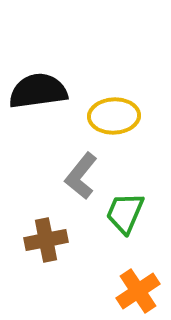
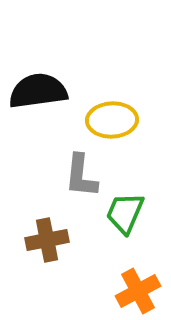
yellow ellipse: moved 2 px left, 4 px down
gray L-shape: rotated 33 degrees counterclockwise
brown cross: moved 1 px right
orange cross: rotated 6 degrees clockwise
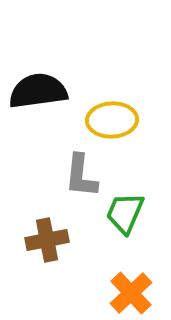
orange cross: moved 7 px left, 2 px down; rotated 15 degrees counterclockwise
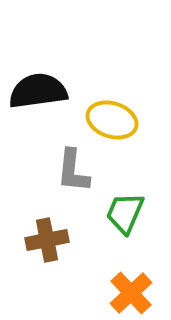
yellow ellipse: rotated 21 degrees clockwise
gray L-shape: moved 8 px left, 5 px up
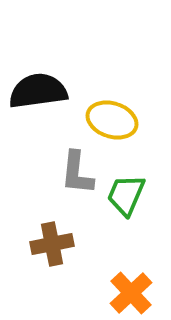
gray L-shape: moved 4 px right, 2 px down
green trapezoid: moved 1 px right, 18 px up
brown cross: moved 5 px right, 4 px down
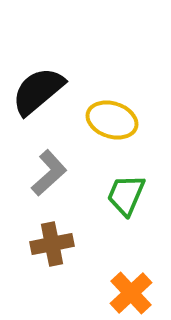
black semicircle: rotated 32 degrees counterclockwise
gray L-shape: moved 28 px left; rotated 138 degrees counterclockwise
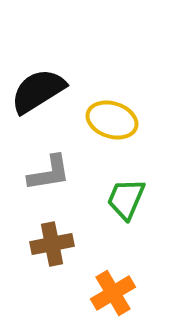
black semicircle: rotated 8 degrees clockwise
gray L-shape: rotated 33 degrees clockwise
green trapezoid: moved 4 px down
orange cross: moved 18 px left; rotated 12 degrees clockwise
